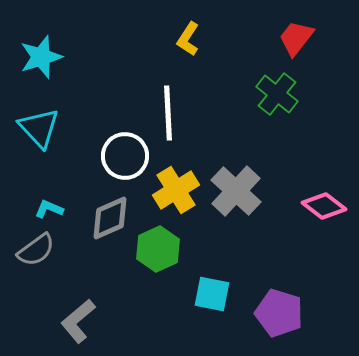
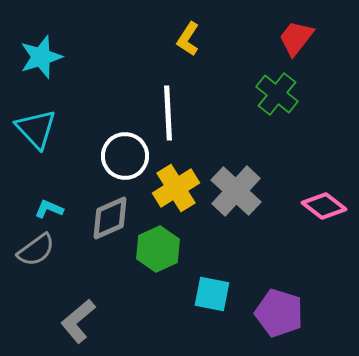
cyan triangle: moved 3 px left, 1 px down
yellow cross: moved 2 px up
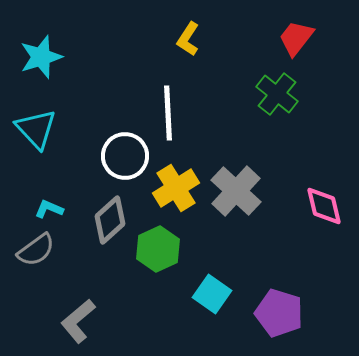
pink diamond: rotated 39 degrees clockwise
gray diamond: moved 2 px down; rotated 18 degrees counterclockwise
cyan square: rotated 24 degrees clockwise
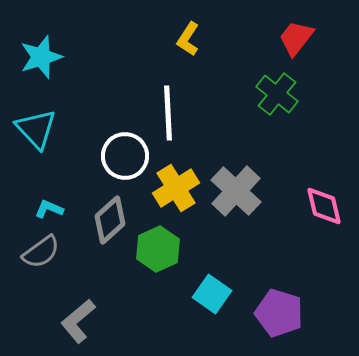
gray semicircle: moved 5 px right, 2 px down
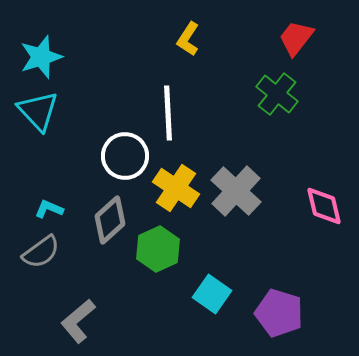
cyan triangle: moved 2 px right, 18 px up
yellow cross: rotated 24 degrees counterclockwise
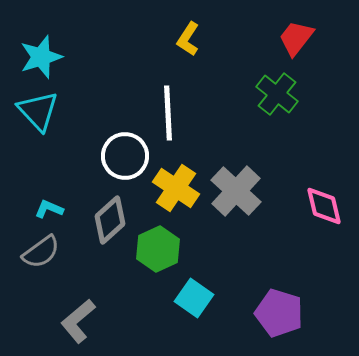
cyan square: moved 18 px left, 4 px down
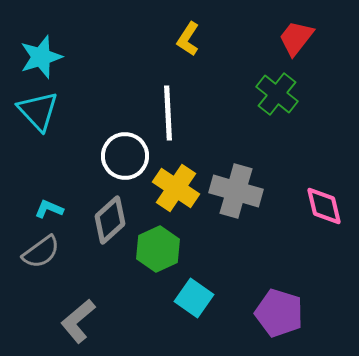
gray cross: rotated 27 degrees counterclockwise
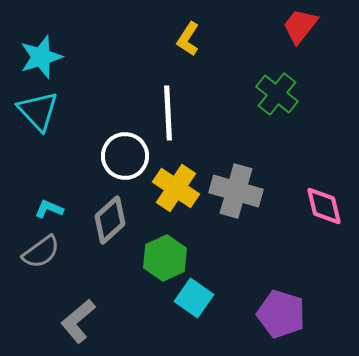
red trapezoid: moved 4 px right, 12 px up
green hexagon: moved 7 px right, 9 px down
purple pentagon: moved 2 px right, 1 px down
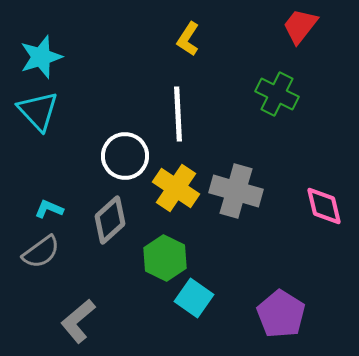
green cross: rotated 12 degrees counterclockwise
white line: moved 10 px right, 1 px down
green hexagon: rotated 9 degrees counterclockwise
purple pentagon: rotated 15 degrees clockwise
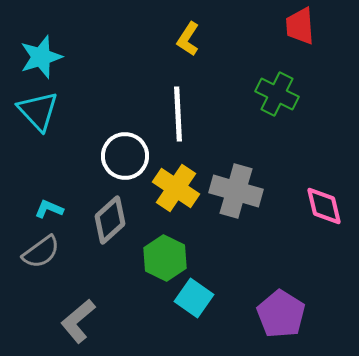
red trapezoid: rotated 42 degrees counterclockwise
